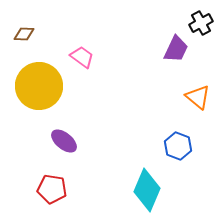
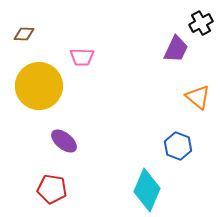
pink trapezoid: rotated 145 degrees clockwise
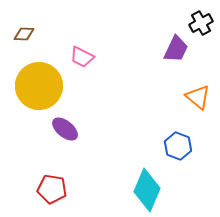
pink trapezoid: rotated 25 degrees clockwise
purple ellipse: moved 1 px right, 12 px up
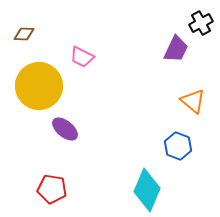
orange triangle: moved 5 px left, 4 px down
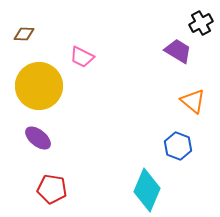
purple trapezoid: moved 2 px right, 2 px down; rotated 84 degrees counterclockwise
purple ellipse: moved 27 px left, 9 px down
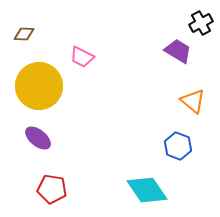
cyan diamond: rotated 57 degrees counterclockwise
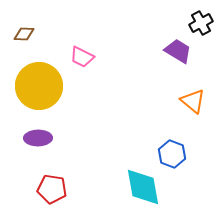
purple ellipse: rotated 40 degrees counterclockwise
blue hexagon: moved 6 px left, 8 px down
cyan diamond: moved 4 px left, 3 px up; rotated 24 degrees clockwise
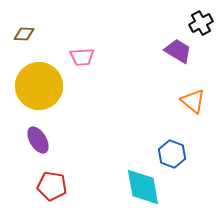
pink trapezoid: rotated 30 degrees counterclockwise
purple ellipse: moved 2 px down; rotated 60 degrees clockwise
red pentagon: moved 3 px up
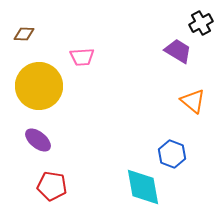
purple ellipse: rotated 20 degrees counterclockwise
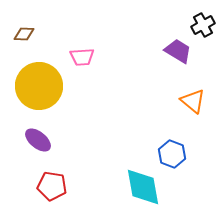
black cross: moved 2 px right, 2 px down
